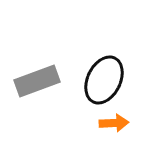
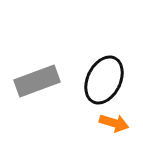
orange arrow: rotated 20 degrees clockwise
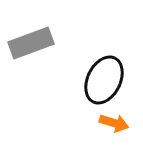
gray rectangle: moved 6 px left, 38 px up
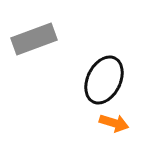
gray rectangle: moved 3 px right, 4 px up
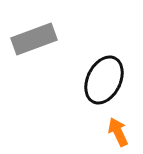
orange arrow: moved 4 px right, 9 px down; rotated 132 degrees counterclockwise
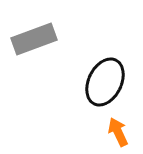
black ellipse: moved 1 px right, 2 px down
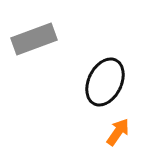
orange arrow: rotated 60 degrees clockwise
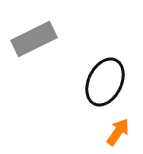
gray rectangle: rotated 6 degrees counterclockwise
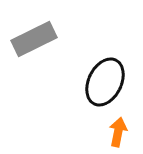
orange arrow: rotated 24 degrees counterclockwise
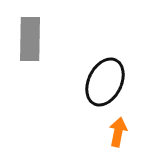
gray rectangle: moved 4 px left; rotated 63 degrees counterclockwise
